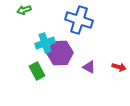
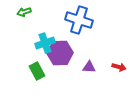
green arrow: moved 2 px down
purple triangle: rotated 24 degrees counterclockwise
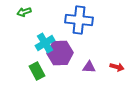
blue cross: rotated 12 degrees counterclockwise
cyan cross: rotated 12 degrees counterclockwise
red arrow: moved 2 px left
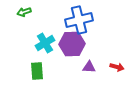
blue cross: rotated 20 degrees counterclockwise
purple hexagon: moved 12 px right, 9 px up
green rectangle: rotated 24 degrees clockwise
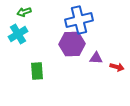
cyan cross: moved 27 px left, 9 px up
purple triangle: moved 7 px right, 9 px up
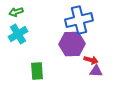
green arrow: moved 8 px left
purple triangle: moved 13 px down
red arrow: moved 26 px left, 7 px up
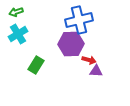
purple hexagon: moved 1 px left
red arrow: moved 2 px left
green rectangle: moved 1 px left, 6 px up; rotated 36 degrees clockwise
